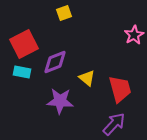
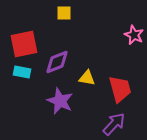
yellow square: rotated 21 degrees clockwise
pink star: rotated 18 degrees counterclockwise
red square: rotated 16 degrees clockwise
purple diamond: moved 2 px right
yellow triangle: rotated 30 degrees counterclockwise
purple star: rotated 20 degrees clockwise
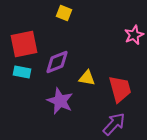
yellow square: rotated 21 degrees clockwise
pink star: rotated 24 degrees clockwise
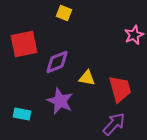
cyan rectangle: moved 42 px down
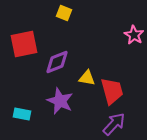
pink star: rotated 18 degrees counterclockwise
red trapezoid: moved 8 px left, 2 px down
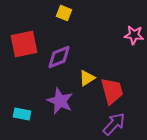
pink star: rotated 24 degrees counterclockwise
purple diamond: moved 2 px right, 5 px up
yellow triangle: rotated 42 degrees counterclockwise
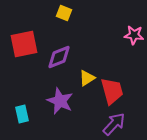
cyan rectangle: rotated 66 degrees clockwise
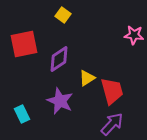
yellow square: moved 1 px left, 2 px down; rotated 14 degrees clockwise
purple diamond: moved 2 px down; rotated 12 degrees counterclockwise
cyan rectangle: rotated 12 degrees counterclockwise
purple arrow: moved 2 px left
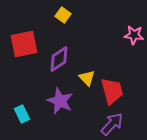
yellow triangle: rotated 42 degrees counterclockwise
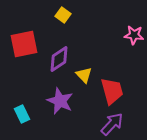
yellow triangle: moved 3 px left, 3 px up
